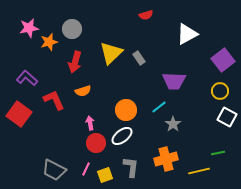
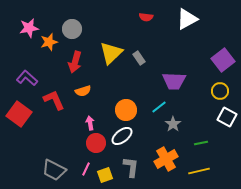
red semicircle: moved 2 px down; rotated 24 degrees clockwise
white triangle: moved 15 px up
green line: moved 17 px left, 10 px up
orange cross: rotated 15 degrees counterclockwise
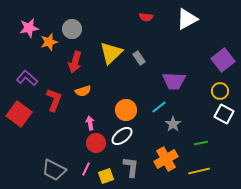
red L-shape: rotated 45 degrees clockwise
white square: moved 3 px left, 3 px up
yellow square: moved 1 px right, 1 px down
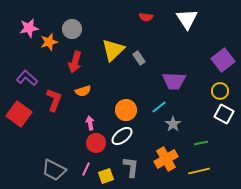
white triangle: rotated 35 degrees counterclockwise
yellow triangle: moved 2 px right, 3 px up
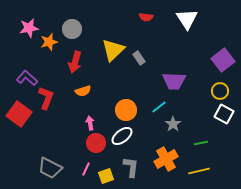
red L-shape: moved 8 px left, 2 px up
gray trapezoid: moved 4 px left, 2 px up
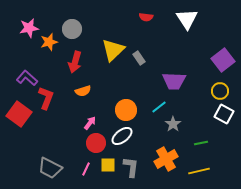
pink arrow: rotated 48 degrees clockwise
yellow square: moved 2 px right, 11 px up; rotated 21 degrees clockwise
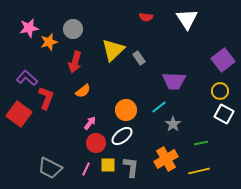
gray circle: moved 1 px right
orange semicircle: rotated 21 degrees counterclockwise
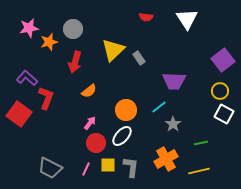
orange semicircle: moved 6 px right
white ellipse: rotated 10 degrees counterclockwise
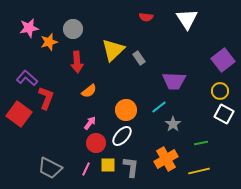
red arrow: moved 2 px right; rotated 20 degrees counterclockwise
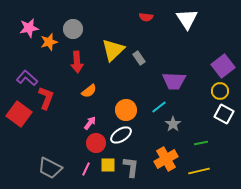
purple square: moved 6 px down
white ellipse: moved 1 px left, 1 px up; rotated 15 degrees clockwise
